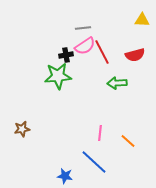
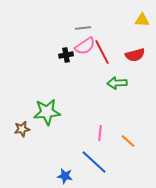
green star: moved 11 px left, 36 px down
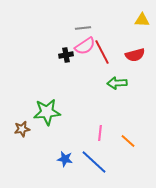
blue star: moved 17 px up
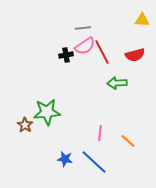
brown star: moved 3 px right, 4 px up; rotated 28 degrees counterclockwise
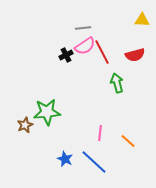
black cross: rotated 16 degrees counterclockwise
green arrow: rotated 78 degrees clockwise
brown star: rotated 14 degrees clockwise
blue star: rotated 14 degrees clockwise
